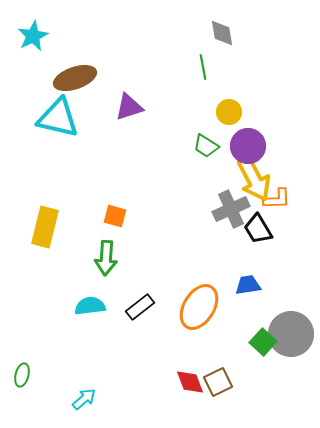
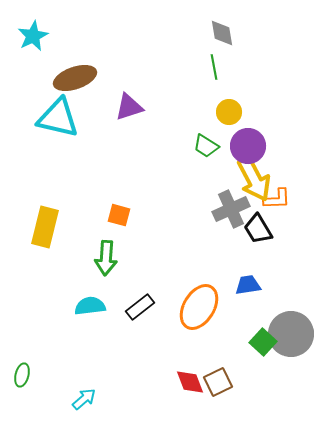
green line: moved 11 px right
orange square: moved 4 px right, 1 px up
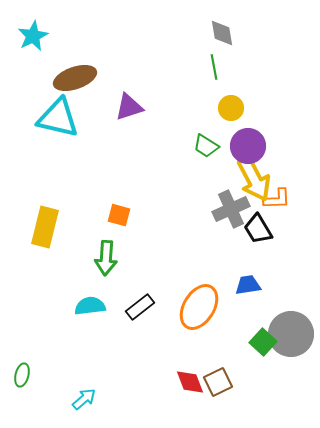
yellow circle: moved 2 px right, 4 px up
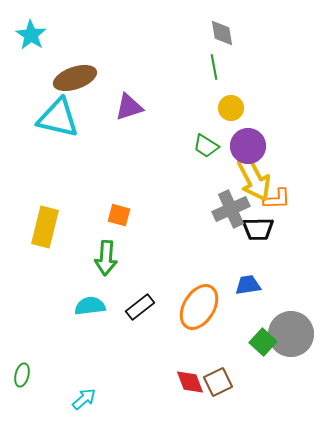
cyan star: moved 2 px left, 1 px up; rotated 12 degrees counterclockwise
black trapezoid: rotated 60 degrees counterclockwise
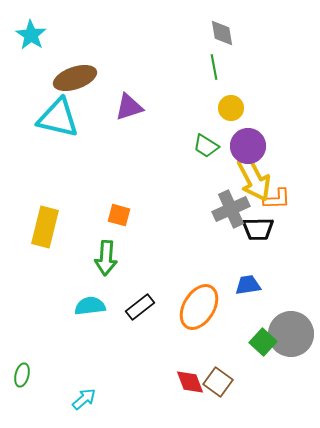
brown square: rotated 28 degrees counterclockwise
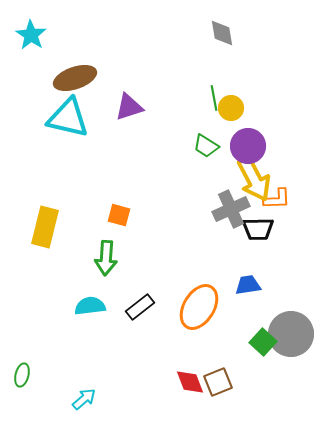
green line: moved 31 px down
cyan triangle: moved 10 px right
brown square: rotated 32 degrees clockwise
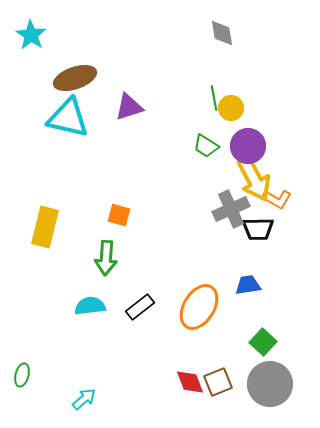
orange L-shape: rotated 32 degrees clockwise
gray circle: moved 21 px left, 50 px down
